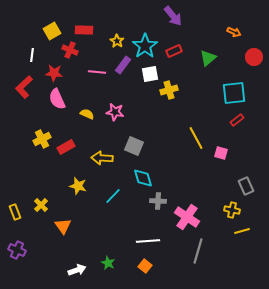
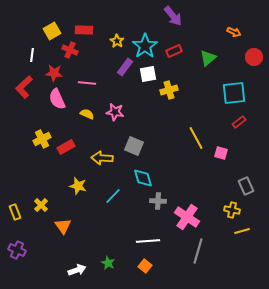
purple rectangle at (123, 65): moved 2 px right, 2 px down
pink line at (97, 72): moved 10 px left, 11 px down
white square at (150, 74): moved 2 px left
red rectangle at (237, 120): moved 2 px right, 2 px down
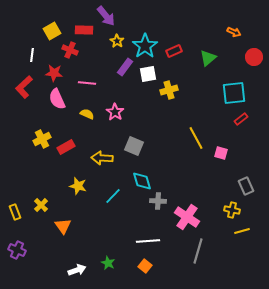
purple arrow at (173, 16): moved 67 px left
pink star at (115, 112): rotated 24 degrees clockwise
red rectangle at (239, 122): moved 2 px right, 3 px up
cyan diamond at (143, 178): moved 1 px left, 3 px down
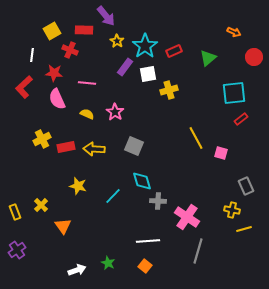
red rectangle at (66, 147): rotated 18 degrees clockwise
yellow arrow at (102, 158): moved 8 px left, 9 px up
yellow line at (242, 231): moved 2 px right, 2 px up
purple cross at (17, 250): rotated 30 degrees clockwise
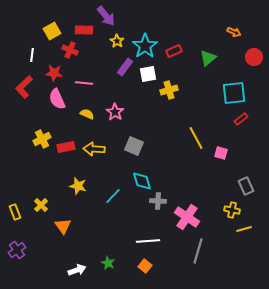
pink line at (87, 83): moved 3 px left
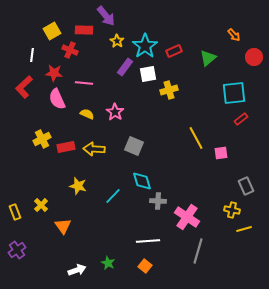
orange arrow at (234, 32): moved 3 px down; rotated 24 degrees clockwise
pink square at (221, 153): rotated 24 degrees counterclockwise
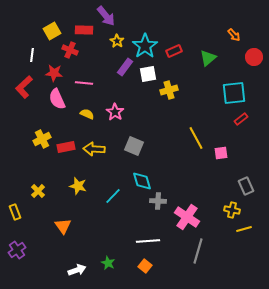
yellow cross at (41, 205): moved 3 px left, 14 px up
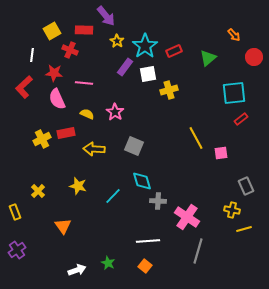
red rectangle at (66, 147): moved 14 px up
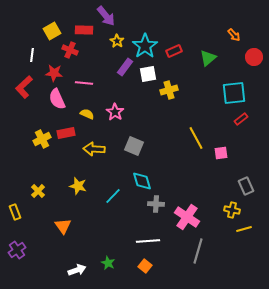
gray cross at (158, 201): moved 2 px left, 3 px down
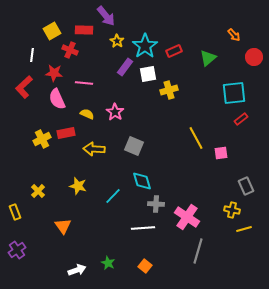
white line at (148, 241): moved 5 px left, 13 px up
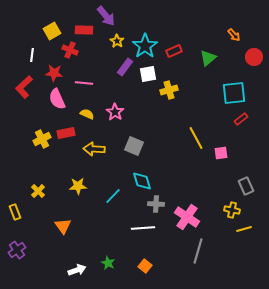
yellow star at (78, 186): rotated 18 degrees counterclockwise
